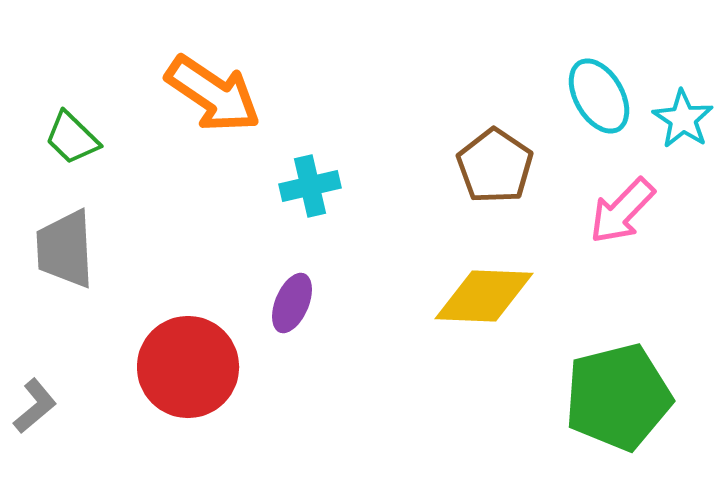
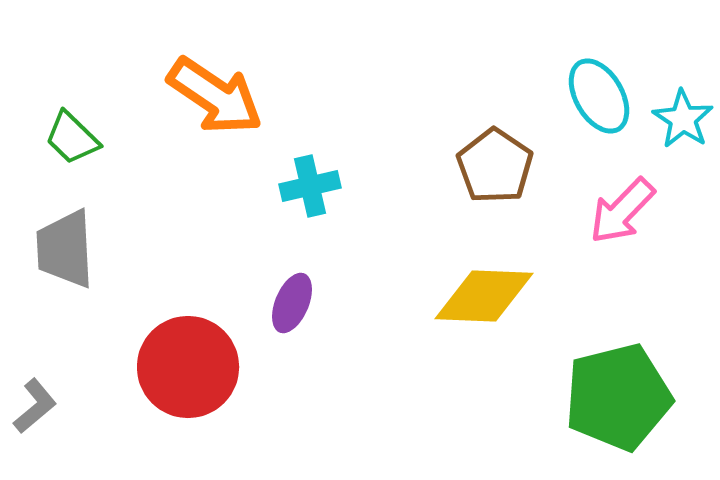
orange arrow: moved 2 px right, 2 px down
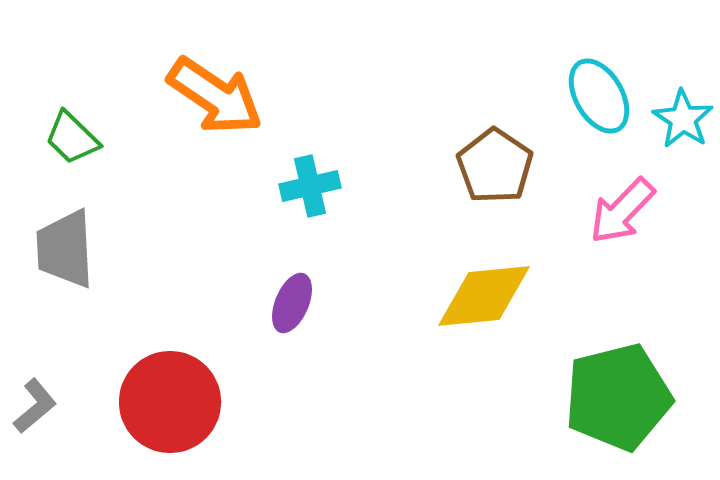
yellow diamond: rotated 8 degrees counterclockwise
red circle: moved 18 px left, 35 px down
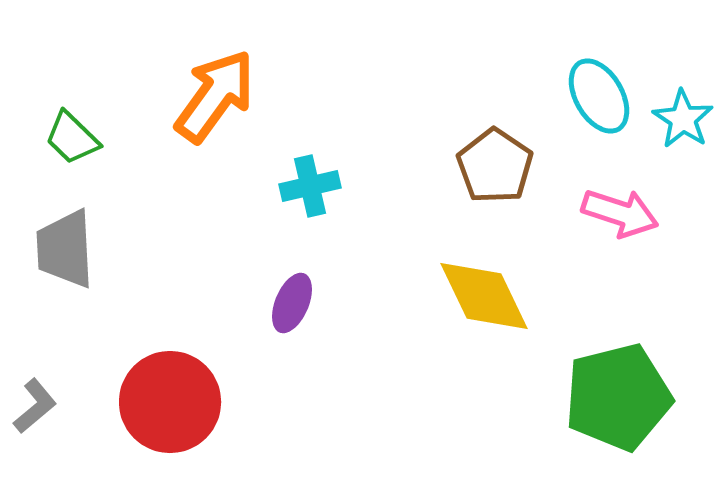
orange arrow: rotated 88 degrees counterclockwise
pink arrow: moved 2 px left, 2 px down; rotated 116 degrees counterclockwise
yellow diamond: rotated 70 degrees clockwise
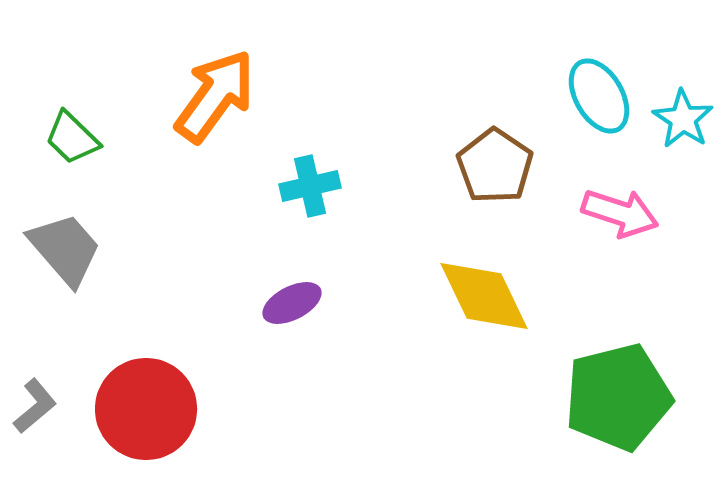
gray trapezoid: rotated 142 degrees clockwise
purple ellipse: rotated 40 degrees clockwise
red circle: moved 24 px left, 7 px down
